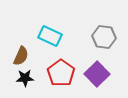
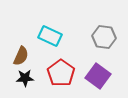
purple square: moved 1 px right, 2 px down; rotated 10 degrees counterclockwise
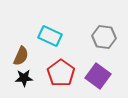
black star: moved 1 px left
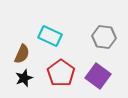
brown semicircle: moved 1 px right, 2 px up
black star: rotated 18 degrees counterclockwise
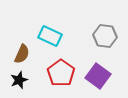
gray hexagon: moved 1 px right, 1 px up
black star: moved 5 px left, 2 px down
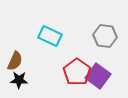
brown semicircle: moved 7 px left, 7 px down
red pentagon: moved 16 px right, 1 px up
black star: rotated 24 degrees clockwise
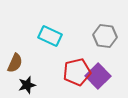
brown semicircle: moved 2 px down
red pentagon: rotated 24 degrees clockwise
purple square: rotated 10 degrees clockwise
black star: moved 8 px right, 5 px down; rotated 18 degrees counterclockwise
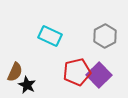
gray hexagon: rotated 25 degrees clockwise
brown semicircle: moved 9 px down
purple square: moved 1 px right, 1 px up
black star: rotated 30 degrees counterclockwise
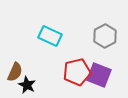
purple square: rotated 25 degrees counterclockwise
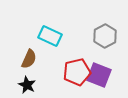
brown semicircle: moved 14 px right, 13 px up
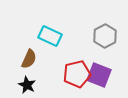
red pentagon: moved 2 px down
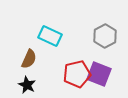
purple square: moved 1 px up
